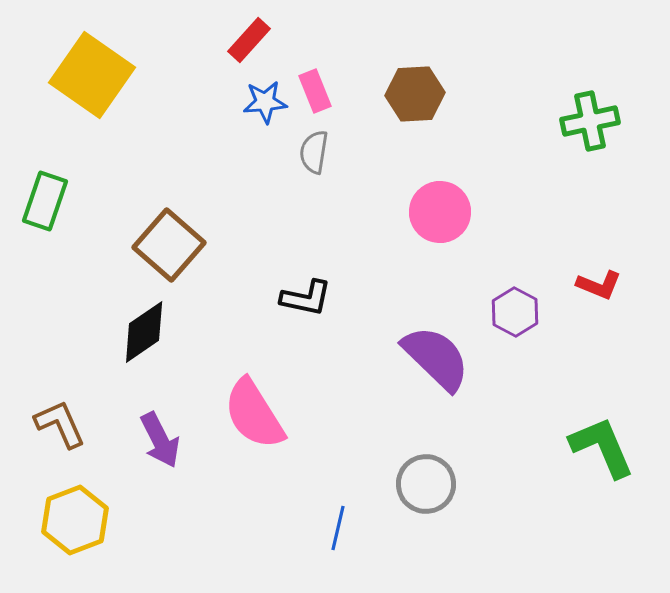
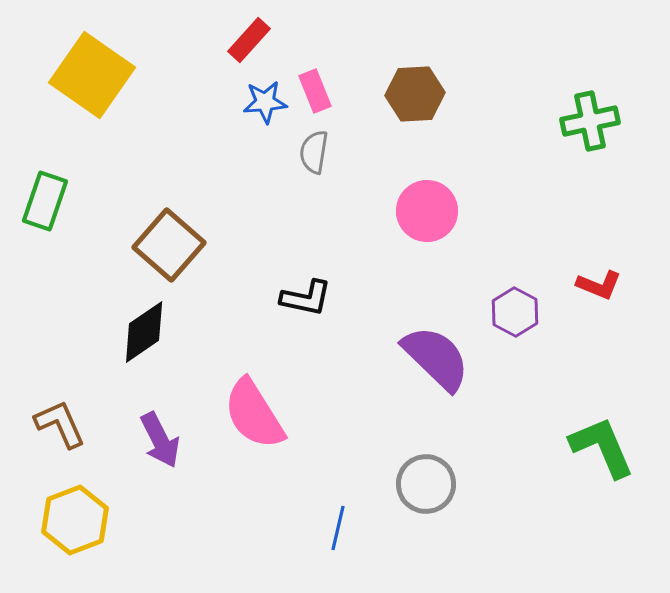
pink circle: moved 13 px left, 1 px up
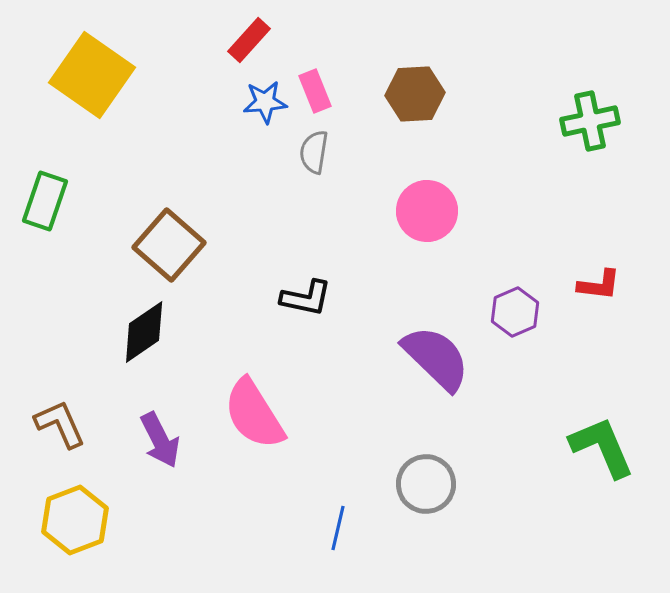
red L-shape: rotated 15 degrees counterclockwise
purple hexagon: rotated 9 degrees clockwise
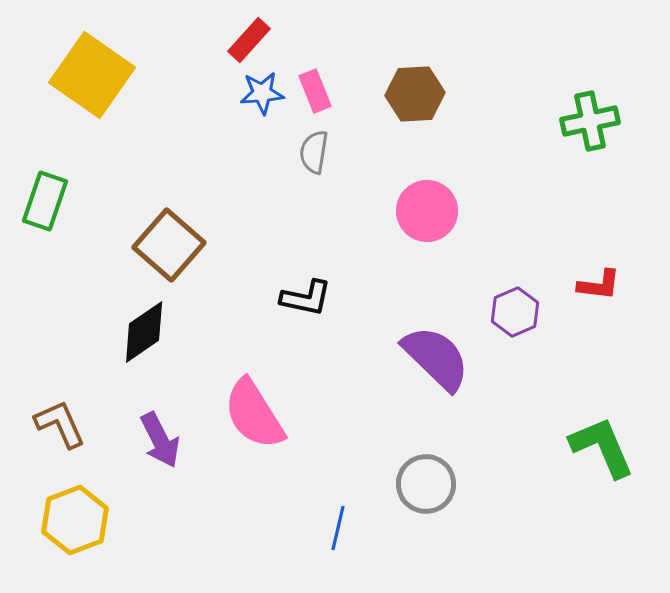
blue star: moved 3 px left, 9 px up
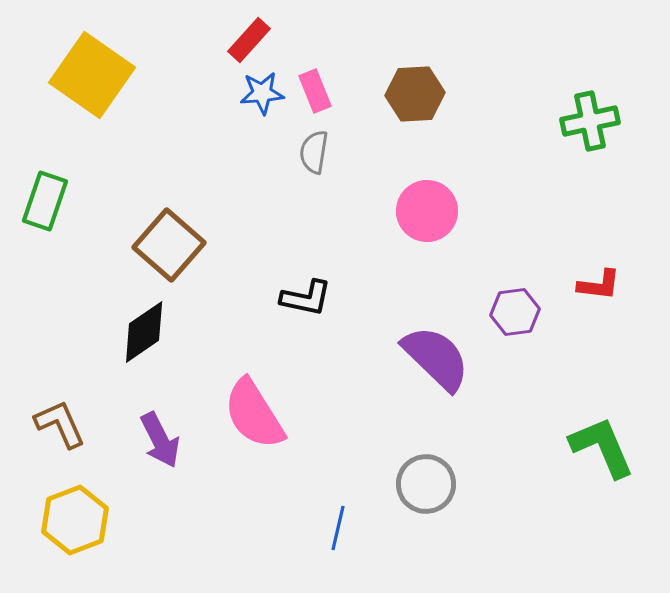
purple hexagon: rotated 15 degrees clockwise
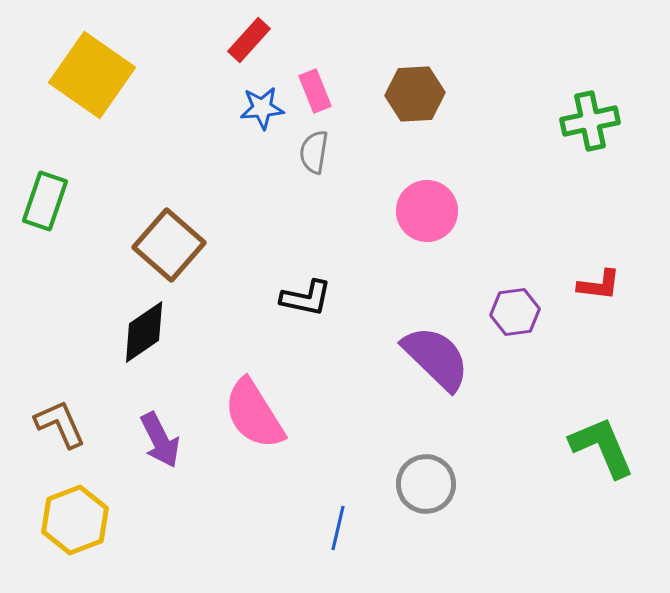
blue star: moved 15 px down
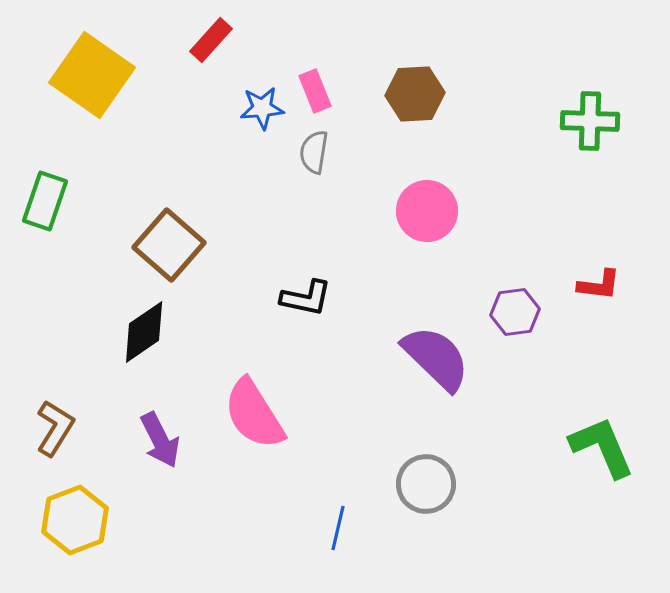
red rectangle: moved 38 px left
green cross: rotated 14 degrees clockwise
brown L-shape: moved 5 px left, 4 px down; rotated 56 degrees clockwise
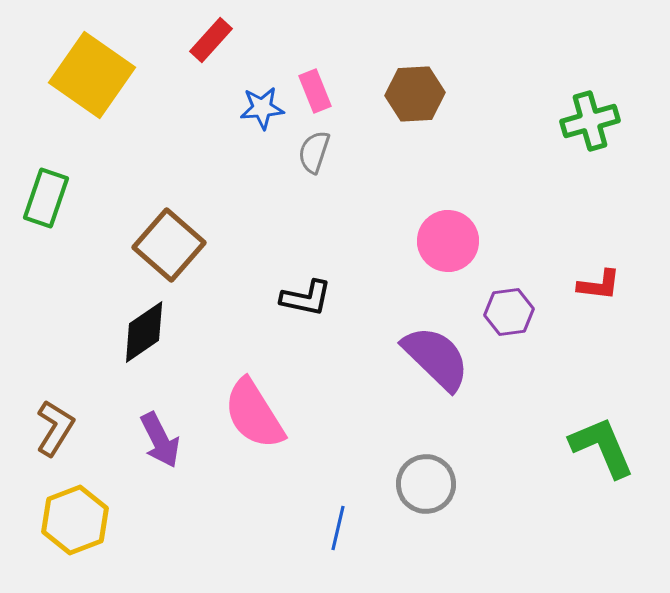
green cross: rotated 18 degrees counterclockwise
gray semicircle: rotated 9 degrees clockwise
green rectangle: moved 1 px right, 3 px up
pink circle: moved 21 px right, 30 px down
purple hexagon: moved 6 px left
